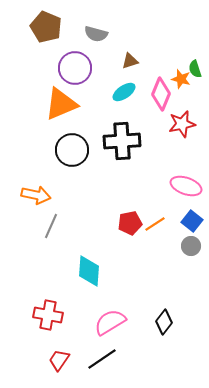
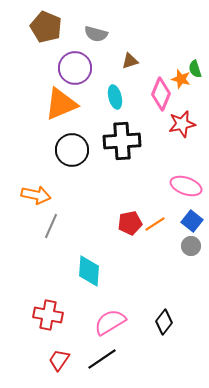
cyan ellipse: moved 9 px left, 5 px down; rotated 70 degrees counterclockwise
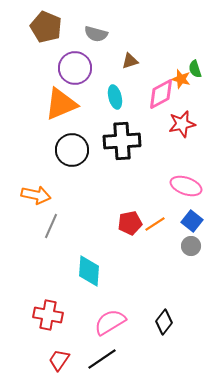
pink diamond: rotated 40 degrees clockwise
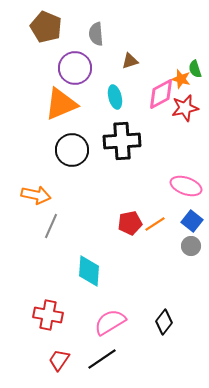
gray semicircle: rotated 70 degrees clockwise
red star: moved 3 px right, 16 px up
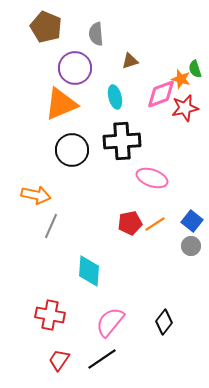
pink diamond: rotated 8 degrees clockwise
pink ellipse: moved 34 px left, 8 px up
red cross: moved 2 px right
pink semicircle: rotated 20 degrees counterclockwise
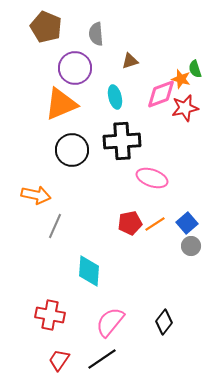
blue square: moved 5 px left, 2 px down; rotated 10 degrees clockwise
gray line: moved 4 px right
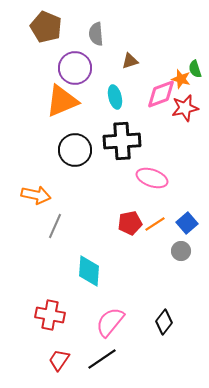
orange triangle: moved 1 px right, 3 px up
black circle: moved 3 px right
gray circle: moved 10 px left, 5 px down
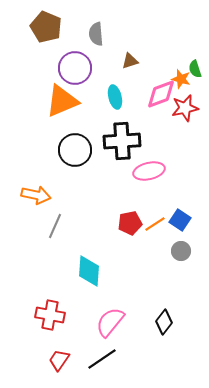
pink ellipse: moved 3 px left, 7 px up; rotated 32 degrees counterclockwise
blue square: moved 7 px left, 3 px up; rotated 15 degrees counterclockwise
